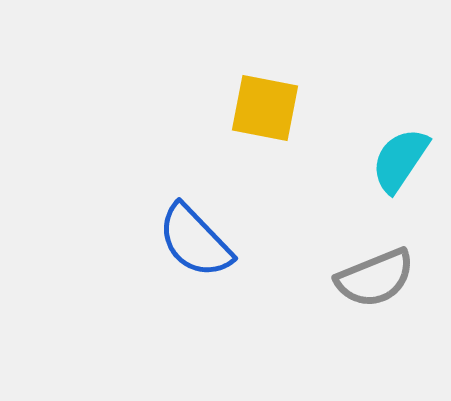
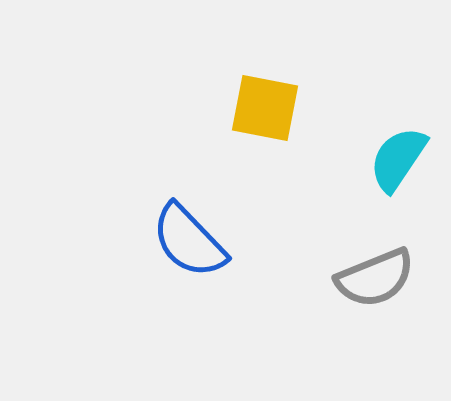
cyan semicircle: moved 2 px left, 1 px up
blue semicircle: moved 6 px left
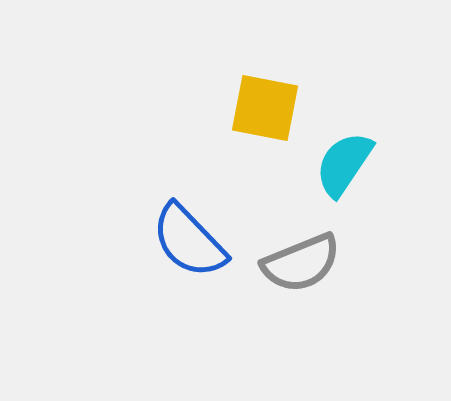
cyan semicircle: moved 54 px left, 5 px down
gray semicircle: moved 74 px left, 15 px up
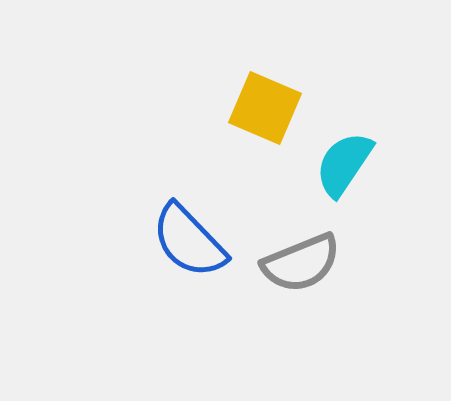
yellow square: rotated 12 degrees clockwise
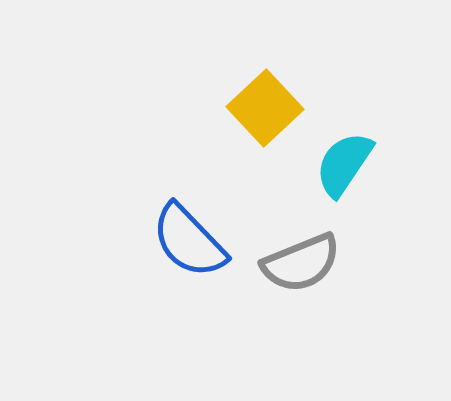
yellow square: rotated 24 degrees clockwise
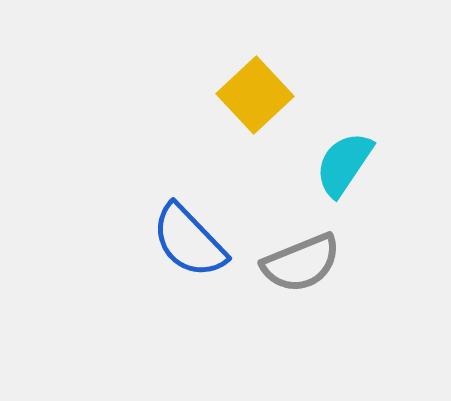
yellow square: moved 10 px left, 13 px up
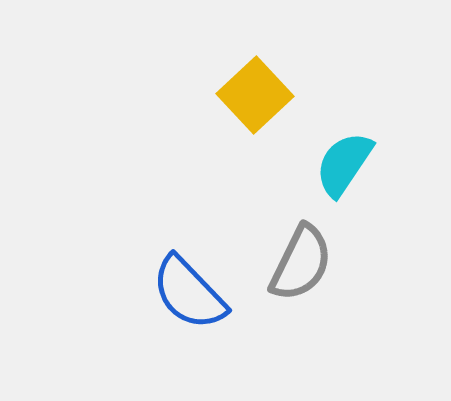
blue semicircle: moved 52 px down
gray semicircle: rotated 42 degrees counterclockwise
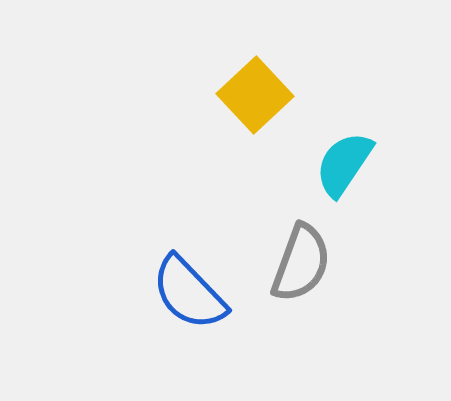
gray semicircle: rotated 6 degrees counterclockwise
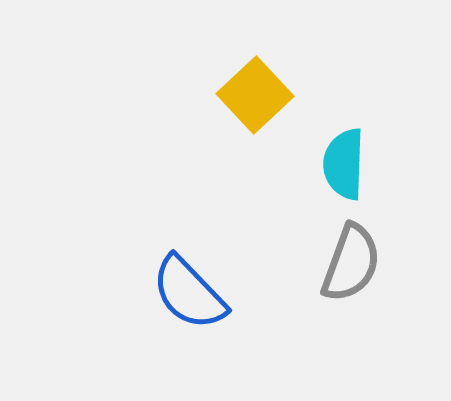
cyan semicircle: rotated 32 degrees counterclockwise
gray semicircle: moved 50 px right
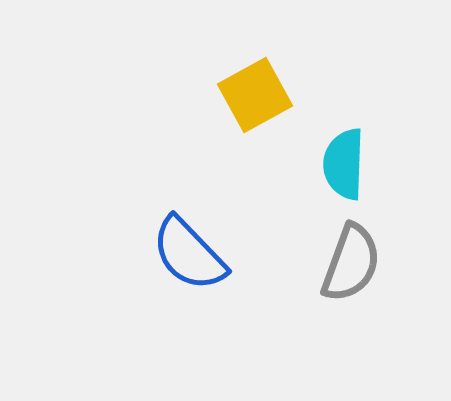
yellow square: rotated 14 degrees clockwise
blue semicircle: moved 39 px up
